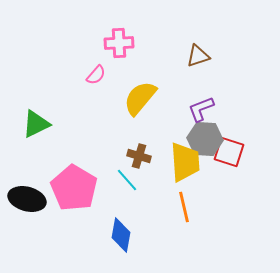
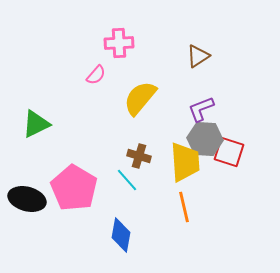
brown triangle: rotated 15 degrees counterclockwise
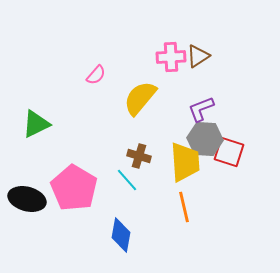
pink cross: moved 52 px right, 14 px down
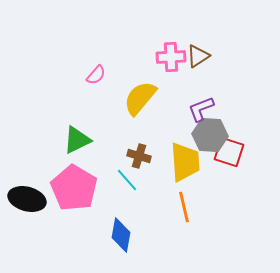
green triangle: moved 41 px right, 16 px down
gray hexagon: moved 5 px right, 4 px up
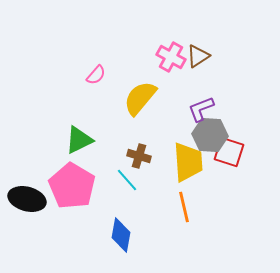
pink cross: rotated 32 degrees clockwise
green triangle: moved 2 px right
yellow trapezoid: moved 3 px right
pink pentagon: moved 2 px left, 2 px up
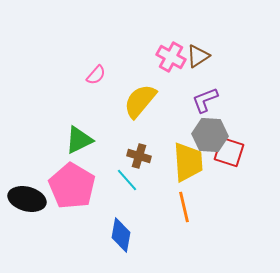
yellow semicircle: moved 3 px down
purple L-shape: moved 4 px right, 9 px up
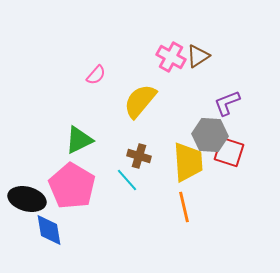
purple L-shape: moved 22 px right, 3 px down
blue diamond: moved 72 px left, 5 px up; rotated 20 degrees counterclockwise
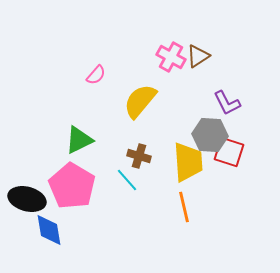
purple L-shape: rotated 96 degrees counterclockwise
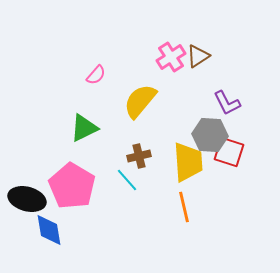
pink cross: rotated 28 degrees clockwise
green triangle: moved 5 px right, 12 px up
brown cross: rotated 30 degrees counterclockwise
